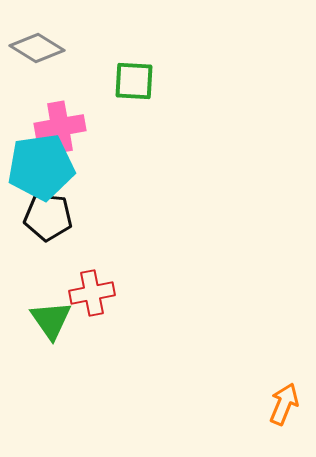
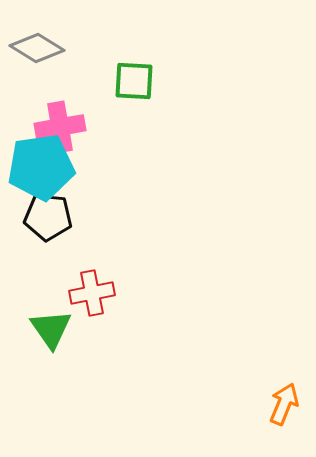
green triangle: moved 9 px down
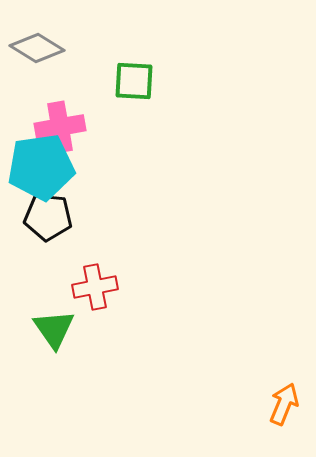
red cross: moved 3 px right, 6 px up
green triangle: moved 3 px right
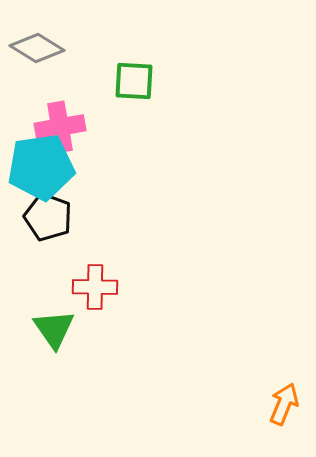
black pentagon: rotated 15 degrees clockwise
red cross: rotated 12 degrees clockwise
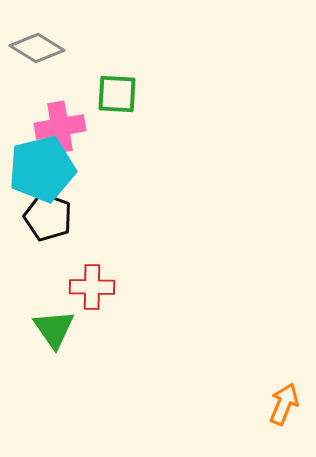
green square: moved 17 px left, 13 px down
cyan pentagon: moved 1 px right, 2 px down; rotated 6 degrees counterclockwise
red cross: moved 3 px left
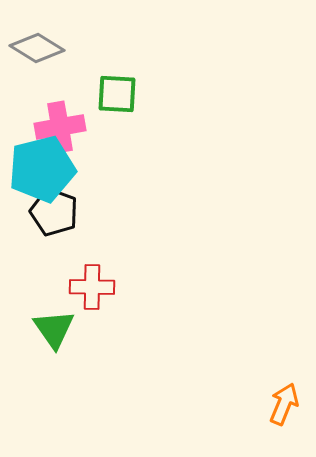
black pentagon: moved 6 px right, 5 px up
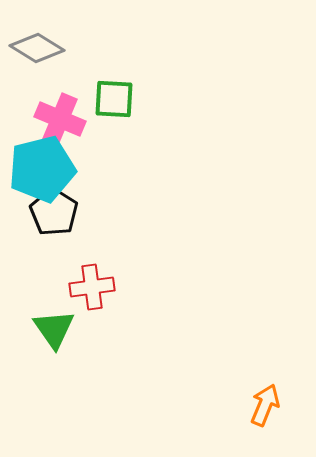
green square: moved 3 px left, 5 px down
pink cross: moved 8 px up; rotated 33 degrees clockwise
black pentagon: rotated 12 degrees clockwise
red cross: rotated 9 degrees counterclockwise
orange arrow: moved 19 px left, 1 px down
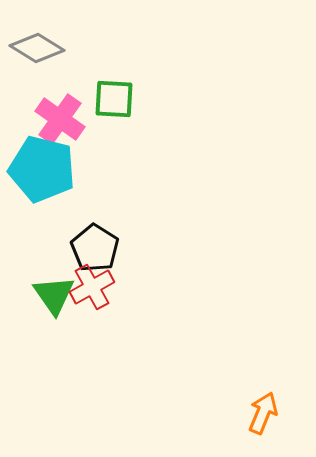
pink cross: rotated 12 degrees clockwise
cyan pentagon: rotated 28 degrees clockwise
black pentagon: moved 41 px right, 36 px down
red cross: rotated 21 degrees counterclockwise
green triangle: moved 34 px up
orange arrow: moved 2 px left, 8 px down
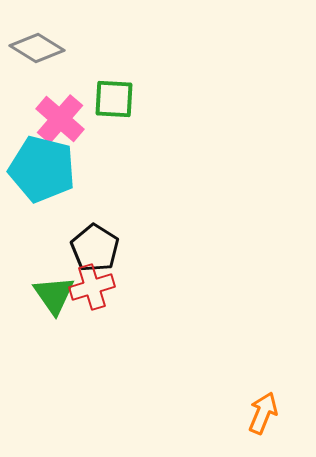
pink cross: rotated 6 degrees clockwise
red cross: rotated 12 degrees clockwise
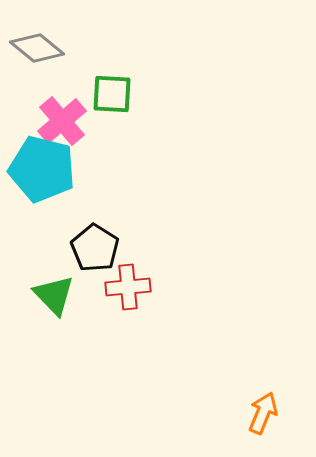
gray diamond: rotated 8 degrees clockwise
green square: moved 2 px left, 5 px up
pink cross: moved 2 px right, 2 px down; rotated 9 degrees clockwise
red cross: moved 36 px right; rotated 12 degrees clockwise
green triangle: rotated 9 degrees counterclockwise
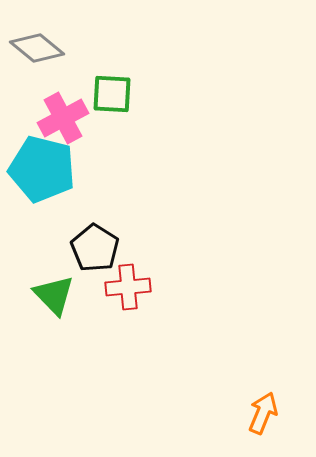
pink cross: moved 1 px right, 3 px up; rotated 12 degrees clockwise
